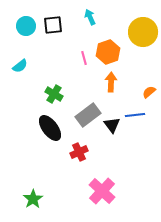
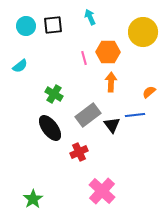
orange hexagon: rotated 20 degrees clockwise
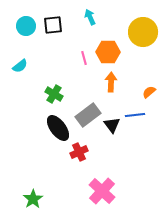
black ellipse: moved 8 px right
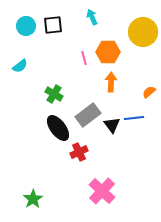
cyan arrow: moved 2 px right
blue line: moved 1 px left, 3 px down
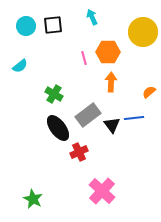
green star: rotated 12 degrees counterclockwise
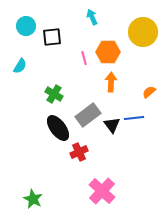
black square: moved 1 px left, 12 px down
cyan semicircle: rotated 21 degrees counterclockwise
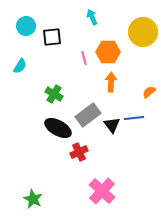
black ellipse: rotated 24 degrees counterclockwise
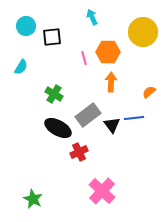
cyan semicircle: moved 1 px right, 1 px down
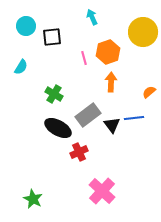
orange hexagon: rotated 20 degrees counterclockwise
